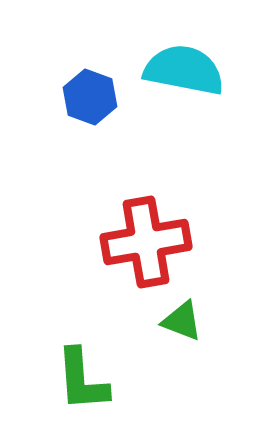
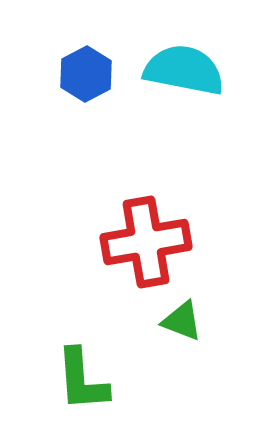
blue hexagon: moved 4 px left, 23 px up; rotated 12 degrees clockwise
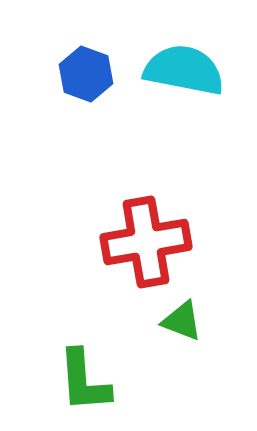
blue hexagon: rotated 12 degrees counterclockwise
green L-shape: moved 2 px right, 1 px down
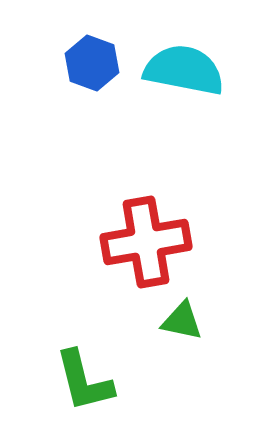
blue hexagon: moved 6 px right, 11 px up
green triangle: rotated 9 degrees counterclockwise
green L-shape: rotated 10 degrees counterclockwise
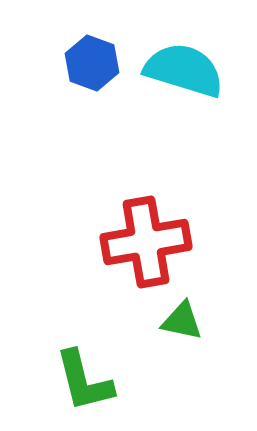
cyan semicircle: rotated 6 degrees clockwise
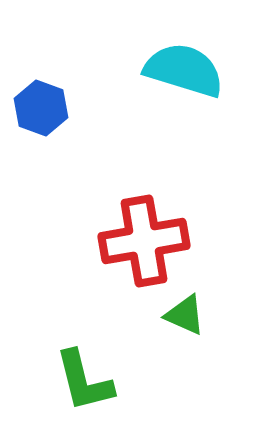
blue hexagon: moved 51 px left, 45 px down
red cross: moved 2 px left, 1 px up
green triangle: moved 3 px right, 6 px up; rotated 12 degrees clockwise
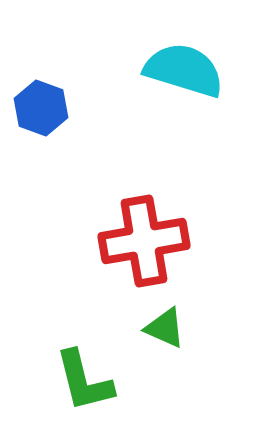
green triangle: moved 20 px left, 13 px down
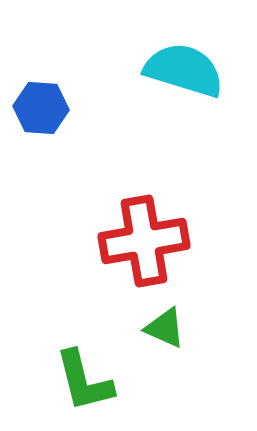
blue hexagon: rotated 16 degrees counterclockwise
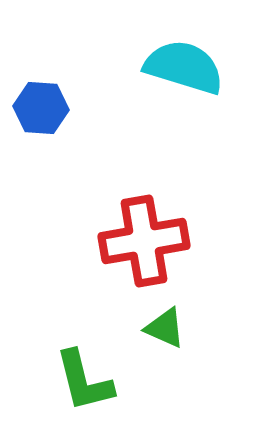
cyan semicircle: moved 3 px up
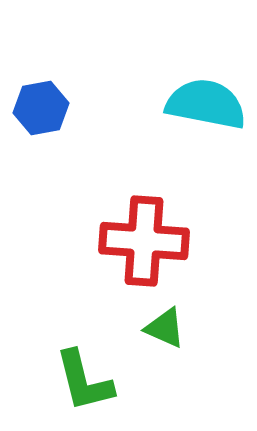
cyan semicircle: moved 22 px right, 37 px down; rotated 6 degrees counterclockwise
blue hexagon: rotated 14 degrees counterclockwise
red cross: rotated 14 degrees clockwise
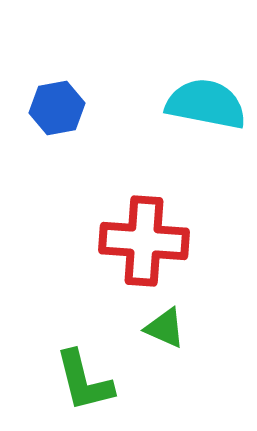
blue hexagon: moved 16 px right
